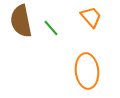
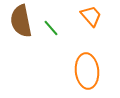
orange trapezoid: moved 1 px up
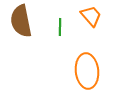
green line: moved 9 px right, 1 px up; rotated 42 degrees clockwise
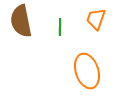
orange trapezoid: moved 5 px right, 3 px down; rotated 120 degrees counterclockwise
orange ellipse: rotated 12 degrees counterclockwise
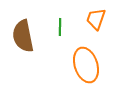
brown semicircle: moved 2 px right, 15 px down
orange ellipse: moved 1 px left, 6 px up
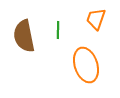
green line: moved 2 px left, 3 px down
brown semicircle: moved 1 px right
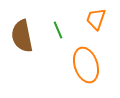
green line: rotated 24 degrees counterclockwise
brown semicircle: moved 2 px left
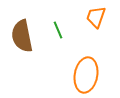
orange trapezoid: moved 2 px up
orange ellipse: moved 10 px down; rotated 28 degrees clockwise
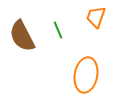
brown semicircle: rotated 16 degrees counterclockwise
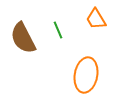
orange trapezoid: moved 2 px down; rotated 50 degrees counterclockwise
brown semicircle: moved 1 px right, 2 px down
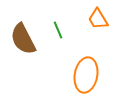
orange trapezoid: moved 2 px right
brown semicircle: moved 1 px down
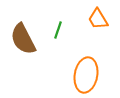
green line: rotated 42 degrees clockwise
